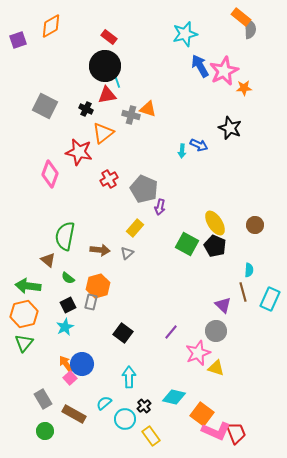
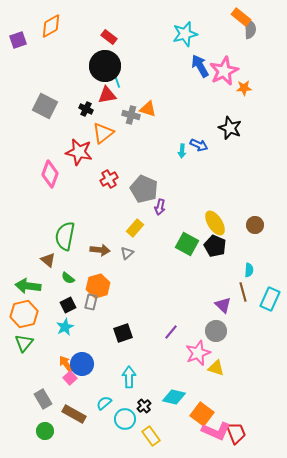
black square at (123, 333): rotated 36 degrees clockwise
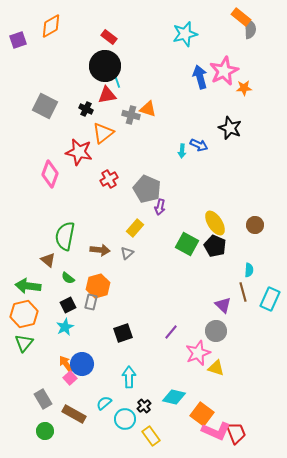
blue arrow at (200, 66): moved 11 px down; rotated 15 degrees clockwise
gray pentagon at (144, 189): moved 3 px right
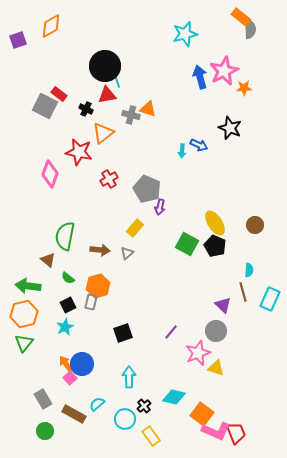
red rectangle at (109, 37): moved 50 px left, 57 px down
cyan semicircle at (104, 403): moved 7 px left, 1 px down
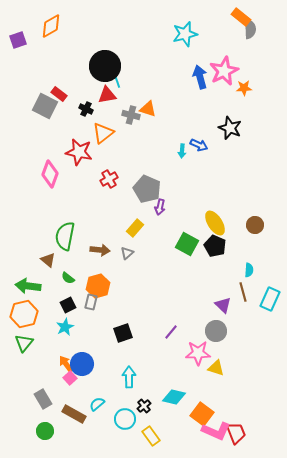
pink star at (198, 353): rotated 20 degrees clockwise
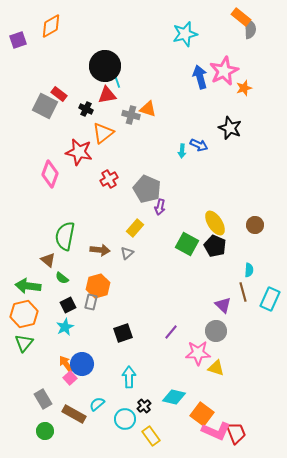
orange star at (244, 88): rotated 14 degrees counterclockwise
green semicircle at (68, 278): moved 6 px left
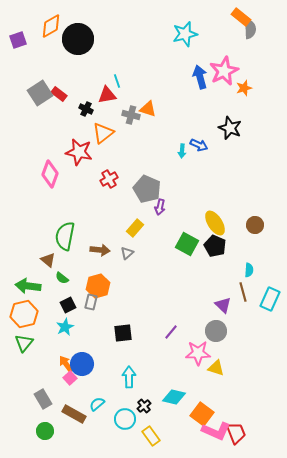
black circle at (105, 66): moved 27 px left, 27 px up
gray square at (45, 106): moved 5 px left, 13 px up; rotated 30 degrees clockwise
black square at (123, 333): rotated 12 degrees clockwise
